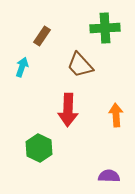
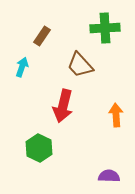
red arrow: moved 5 px left, 4 px up; rotated 12 degrees clockwise
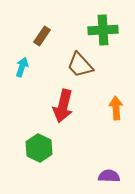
green cross: moved 2 px left, 2 px down
orange arrow: moved 7 px up
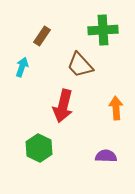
purple semicircle: moved 3 px left, 20 px up
